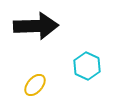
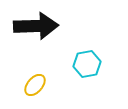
cyan hexagon: moved 2 px up; rotated 24 degrees clockwise
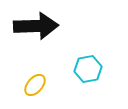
cyan hexagon: moved 1 px right, 5 px down
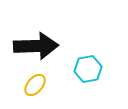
black arrow: moved 20 px down
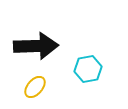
yellow ellipse: moved 2 px down
